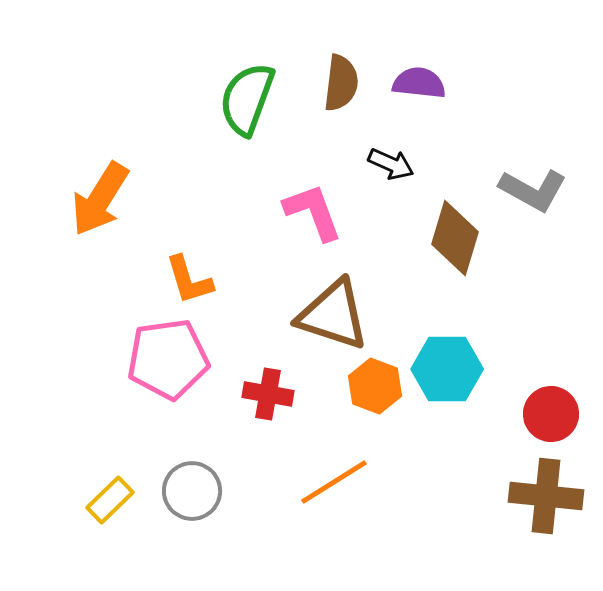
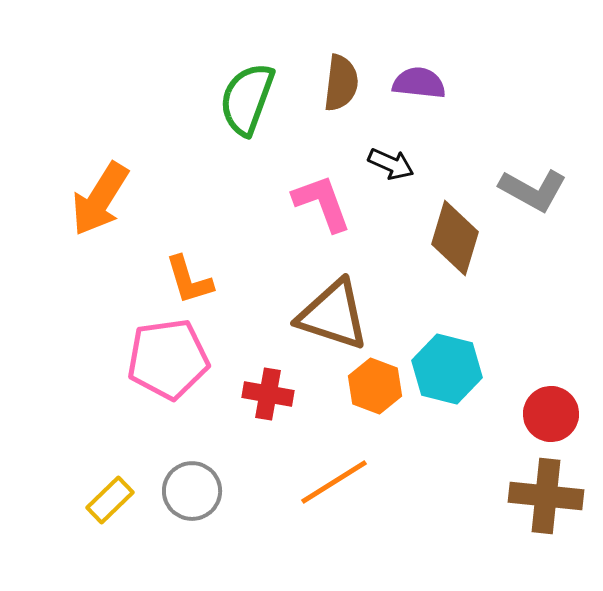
pink L-shape: moved 9 px right, 9 px up
cyan hexagon: rotated 14 degrees clockwise
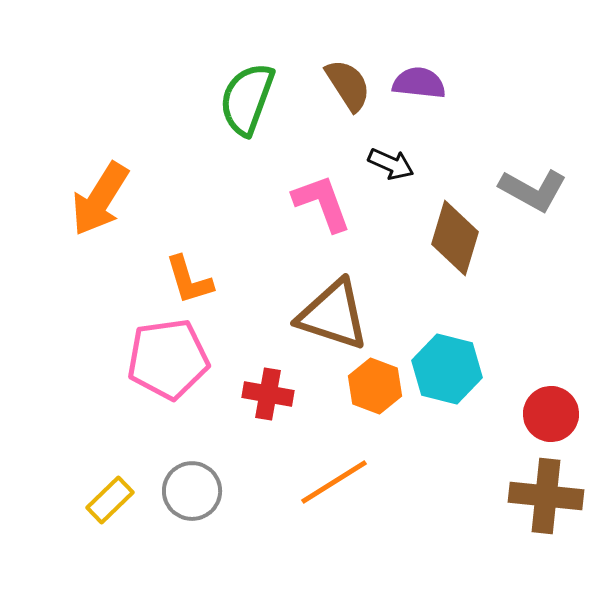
brown semicircle: moved 7 px right, 2 px down; rotated 40 degrees counterclockwise
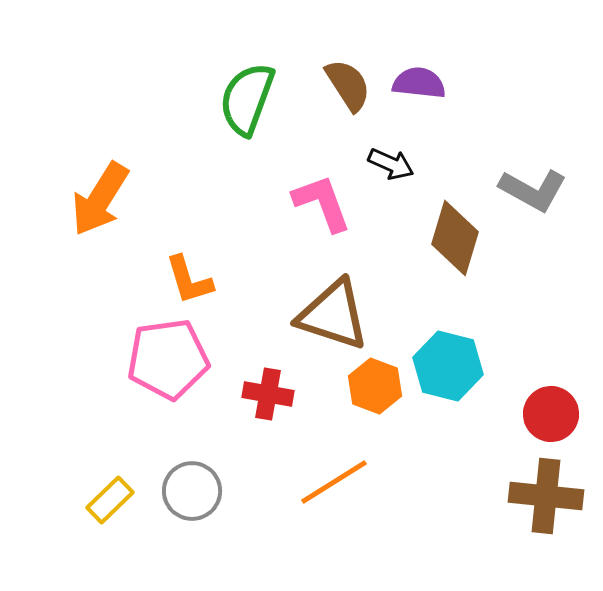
cyan hexagon: moved 1 px right, 3 px up
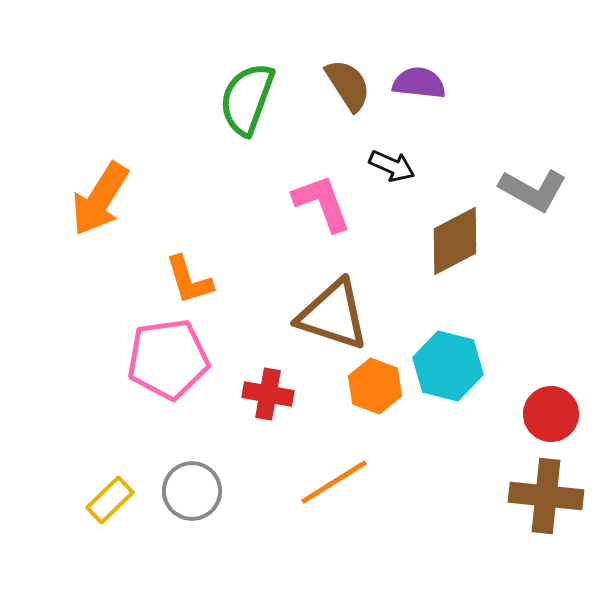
black arrow: moved 1 px right, 2 px down
brown diamond: moved 3 px down; rotated 46 degrees clockwise
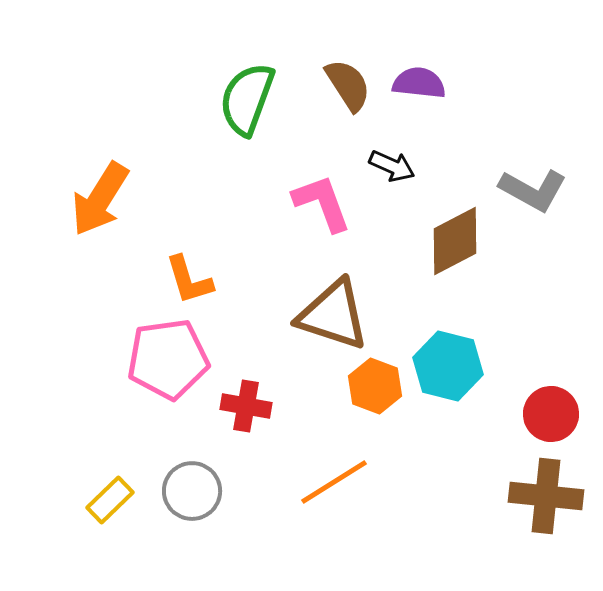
red cross: moved 22 px left, 12 px down
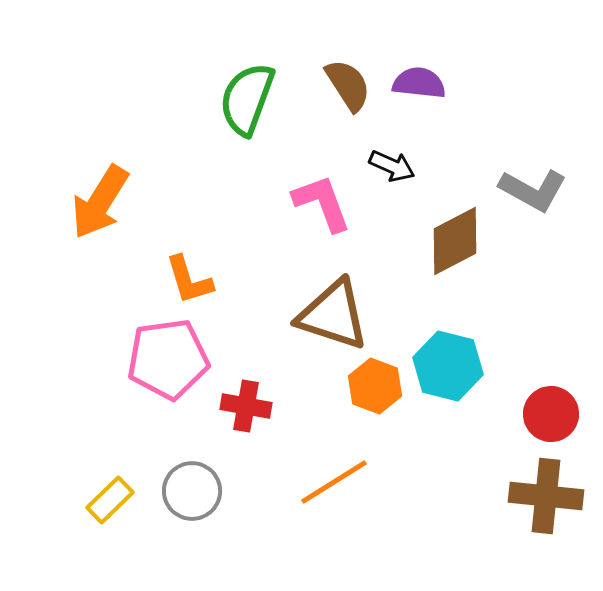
orange arrow: moved 3 px down
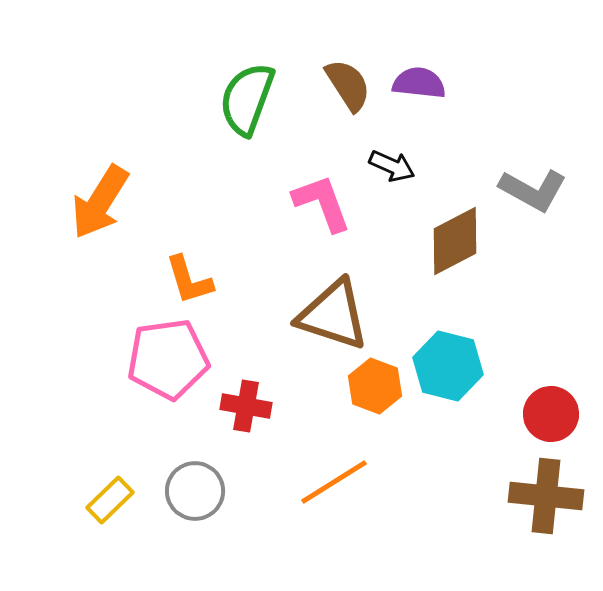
gray circle: moved 3 px right
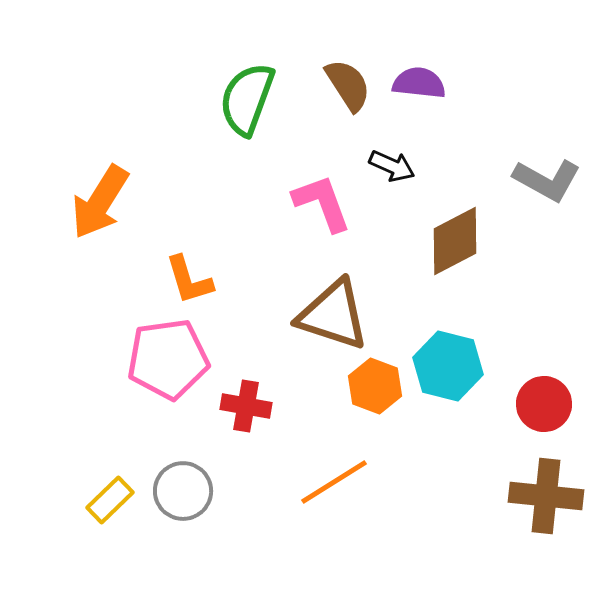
gray L-shape: moved 14 px right, 10 px up
red circle: moved 7 px left, 10 px up
gray circle: moved 12 px left
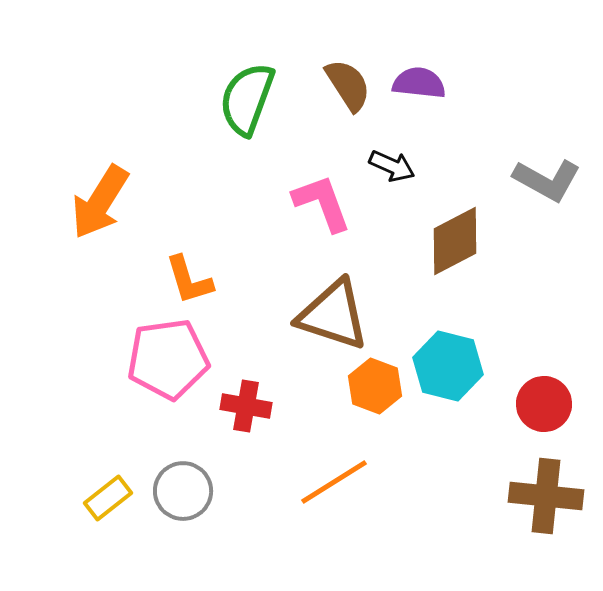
yellow rectangle: moved 2 px left, 2 px up; rotated 6 degrees clockwise
